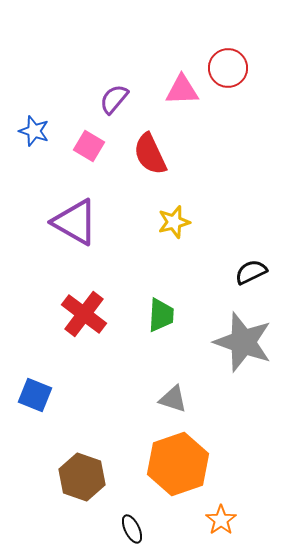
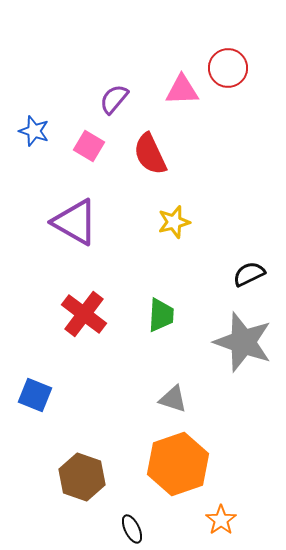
black semicircle: moved 2 px left, 2 px down
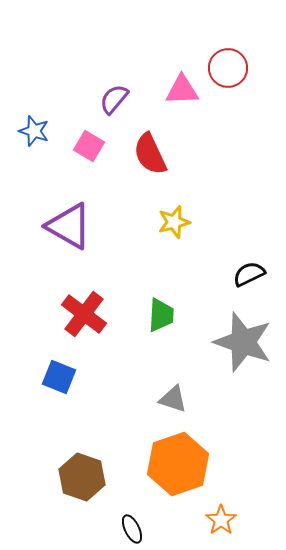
purple triangle: moved 6 px left, 4 px down
blue square: moved 24 px right, 18 px up
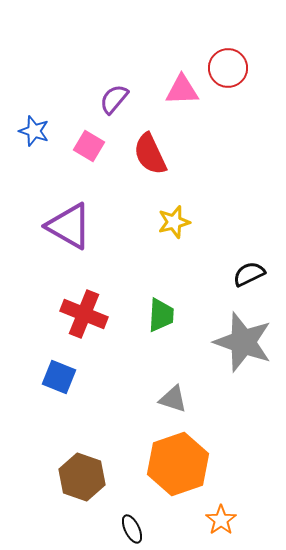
red cross: rotated 15 degrees counterclockwise
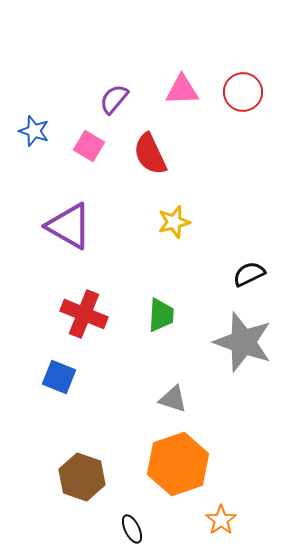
red circle: moved 15 px right, 24 px down
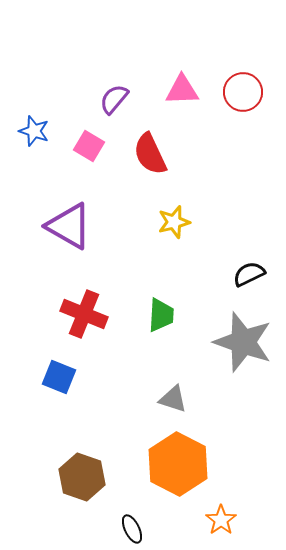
orange hexagon: rotated 14 degrees counterclockwise
